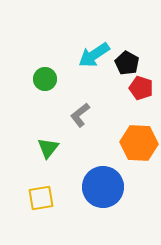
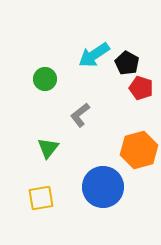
orange hexagon: moved 7 px down; rotated 18 degrees counterclockwise
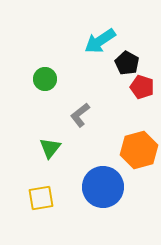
cyan arrow: moved 6 px right, 14 px up
red pentagon: moved 1 px right, 1 px up
green triangle: moved 2 px right
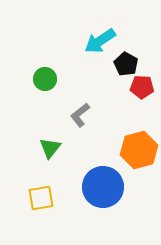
black pentagon: moved 1 px left, 1 px down
red pentagon: rotated 15 degrees counterclockwise
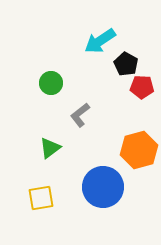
green circle: moved 6 px right, 4 px down
green triangle: rotated 15 degrees clockwise
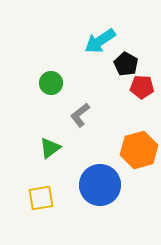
blue circle: moved 3 px left, 2 px up
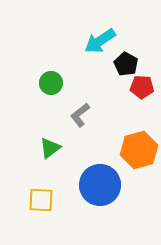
yellow square: moved 2 px down; rotated 12 degrees clockwise
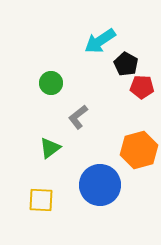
gray L-shape: moved 2 px left, 2 px down
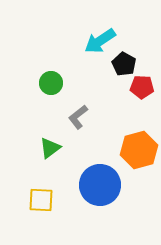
black pentagon: moved 2 px left
